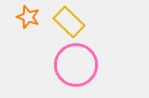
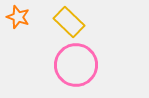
orange star: moved 10 px left
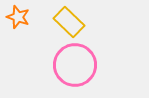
pink circle: moved 1 px left
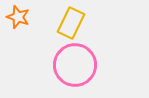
yellow rectangle: moved 2 px right, 1 px down; rotated 72 degrees clockwise
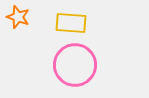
yellow rectangle: rotated 68 degrees clockwise
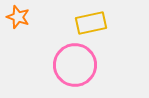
yellow rectangle: moved 20 px right; rotated 16 degrees counterclockwise
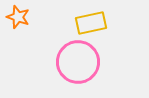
pink circle: moved 3 px right, 3 px up
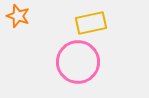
orange star: moved 1 px up
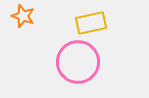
orange star: moved 5 px right
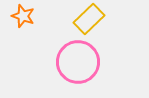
yellow rectangle: moved 2 px left, 4 px up; rotated 32 degrees counterclockwise
